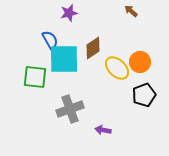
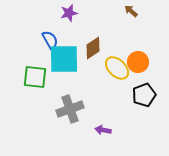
orange circle: moved 2 px left
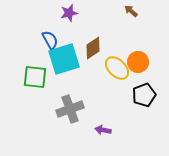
cyan square: rotated 16 degrees counterclockwise
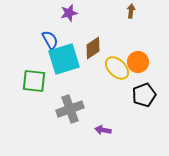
brown arrow: rotated 56 degrees clockwise
green square: moved 1 px left, 4 px down
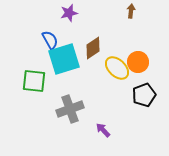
purple arrow: rotated 35 degrees clockwise
